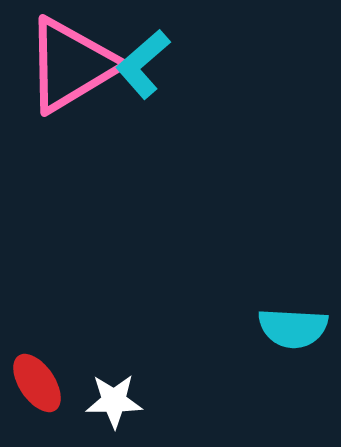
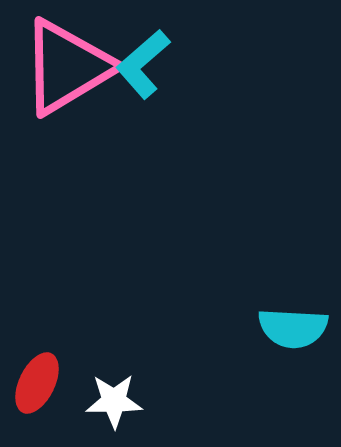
pink triangle: moved 4 px left, 2 px down
red ellipse: rotated 60 degrees clockwise
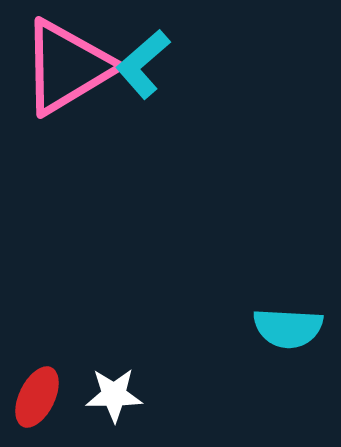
cyan semicircle: moved 5 px left
red ellipse: moved 14 px down
white star: moved 6 px up
